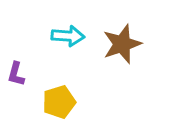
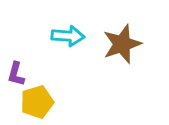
yellow pentagon: moved 22 px left
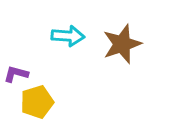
purple L-shape: rotated 90 degrees clockwise
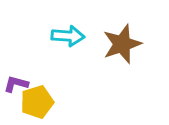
purple L-shape: moved 10 px down
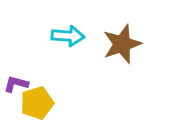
yellow pentagon: moved 1 px down
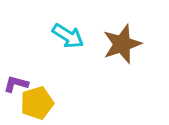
cyan arrow: rotated 28 degrees clockwise
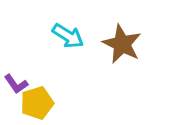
brown star: rotated 27 degrees counterclockwise
purple L-shape: rotated 140 degrees counterclockwise
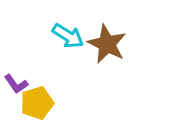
brown star: moved 15 px left
